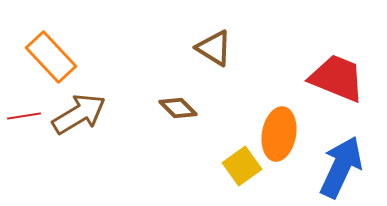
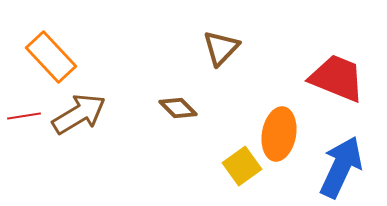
brown triangle: moved 7 px right; rotated 42 degrees clockwise
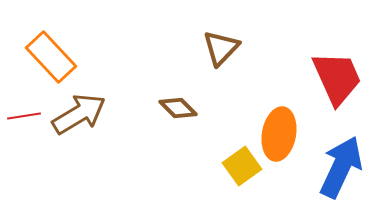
red trapezoid: rotated 44 degrees clockwise
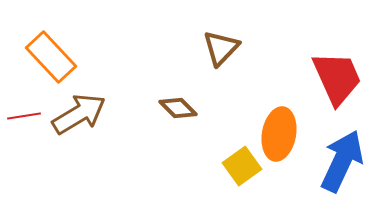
blue arrow: moved 1 px right, 6 px up
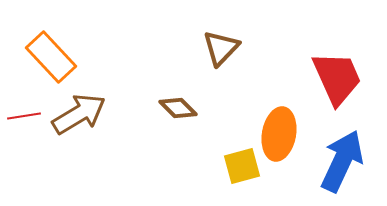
yellow square: rotated 21 degrees clockwise
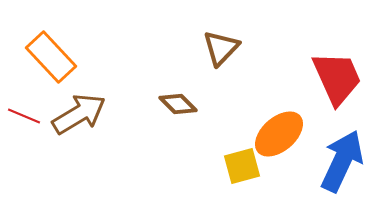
brown diamond: moved 4 px up
red line: rotated 32 degrees clockwise
orange ellipse: rotated 39 degrees clockwise
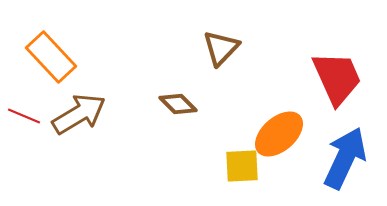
blue arrow: moved 3 px right, 3 px up
yellow square: rotated 12 degrees clockwise
